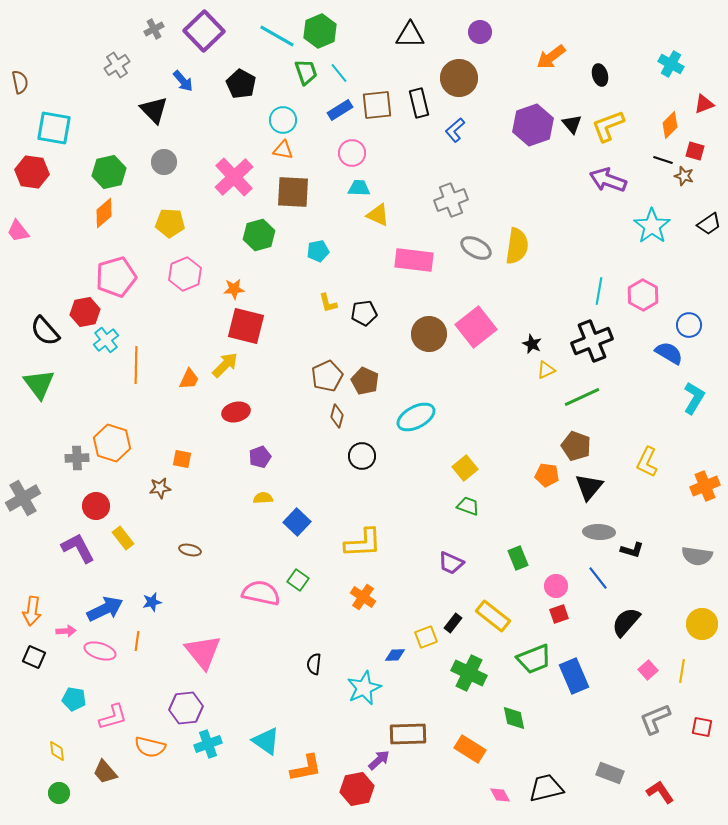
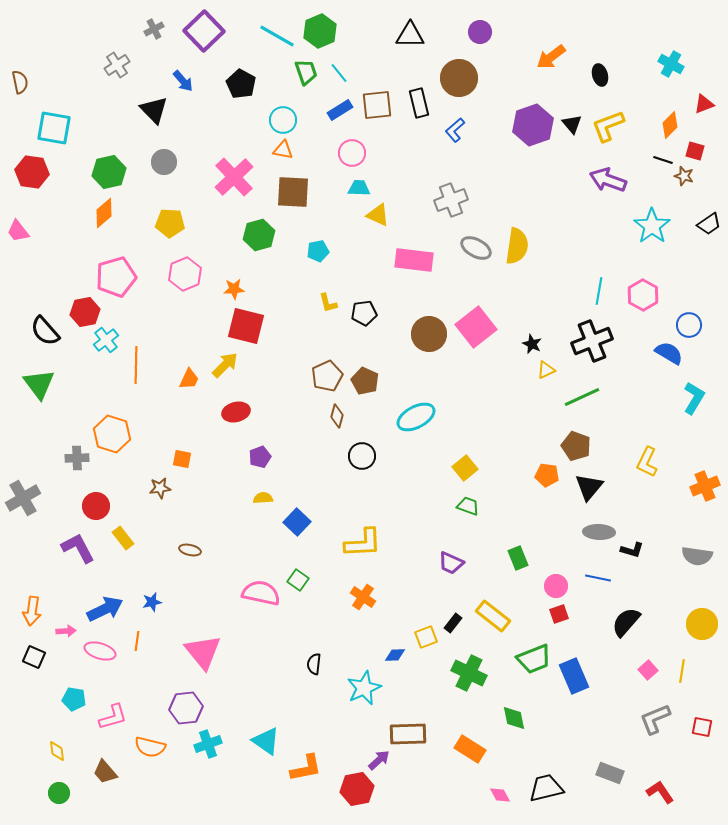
orange hexagon at (112, 443): moved 9 px up
blue line at (598, 578): rotated 40 degrees counterclockwise
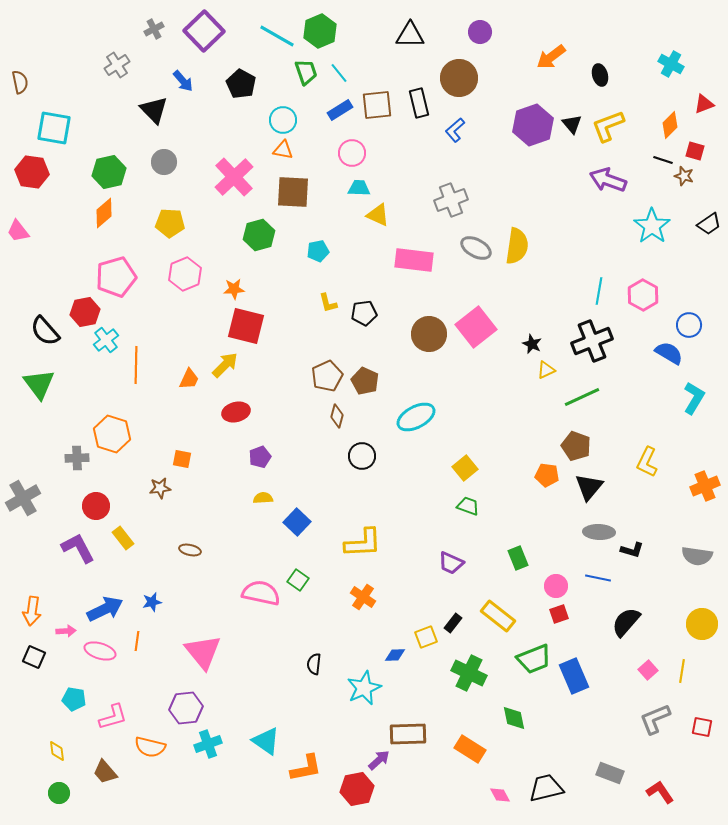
yellow rectangle at (493, 616): moved 5 px right
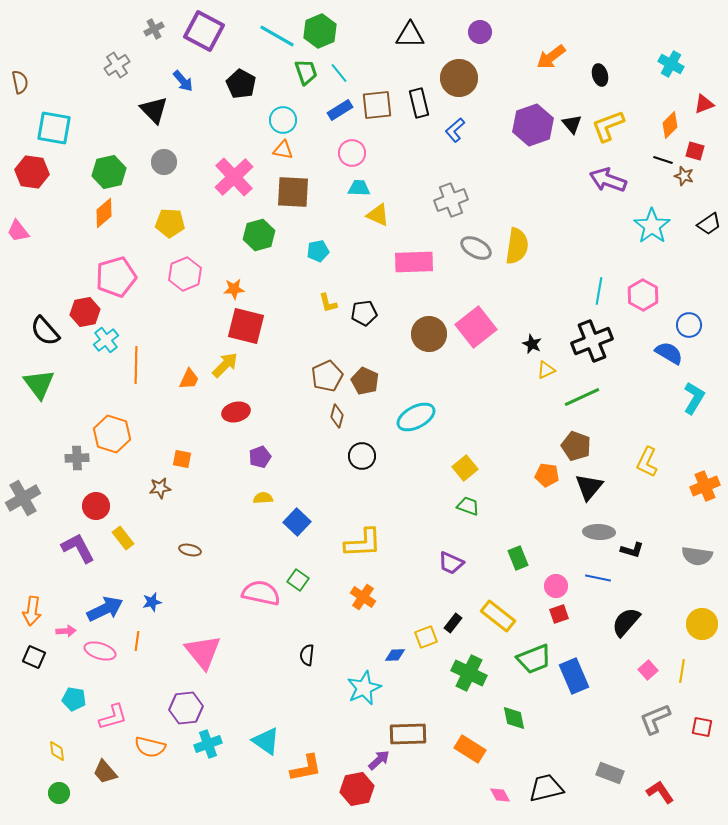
purple square at (204, 31): rotated 18 degrees counterclockwise
pink rectangle at (414, 260): moved 2 px down; rotated 9 degrees counterclockwise
black semicircle at (314, 664): moved 7 px left, 9 px up
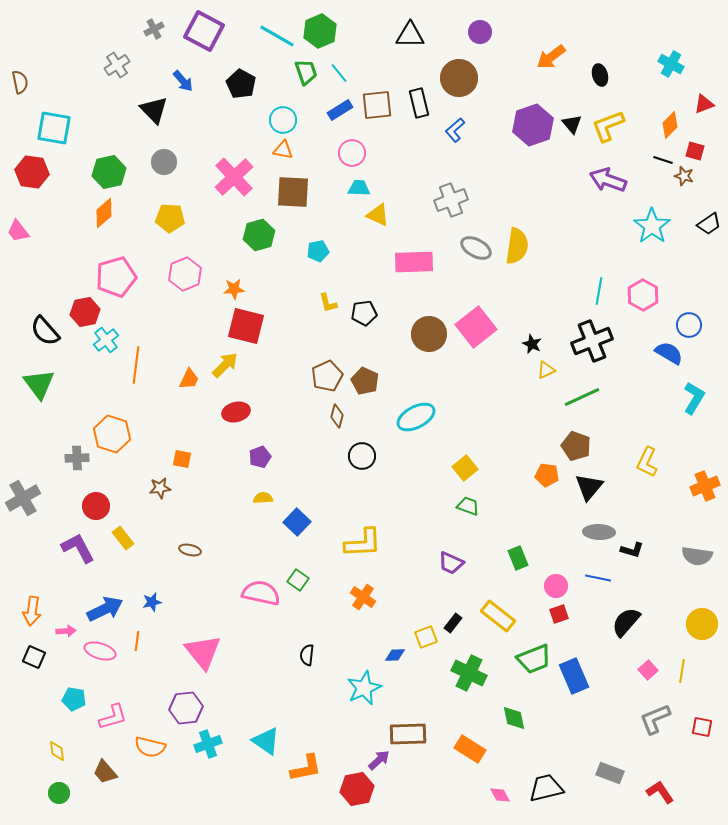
yellow pentagon at (170, 223): moved 5 px up
orange line at (136, 365): rotated 6 degrees clockwise
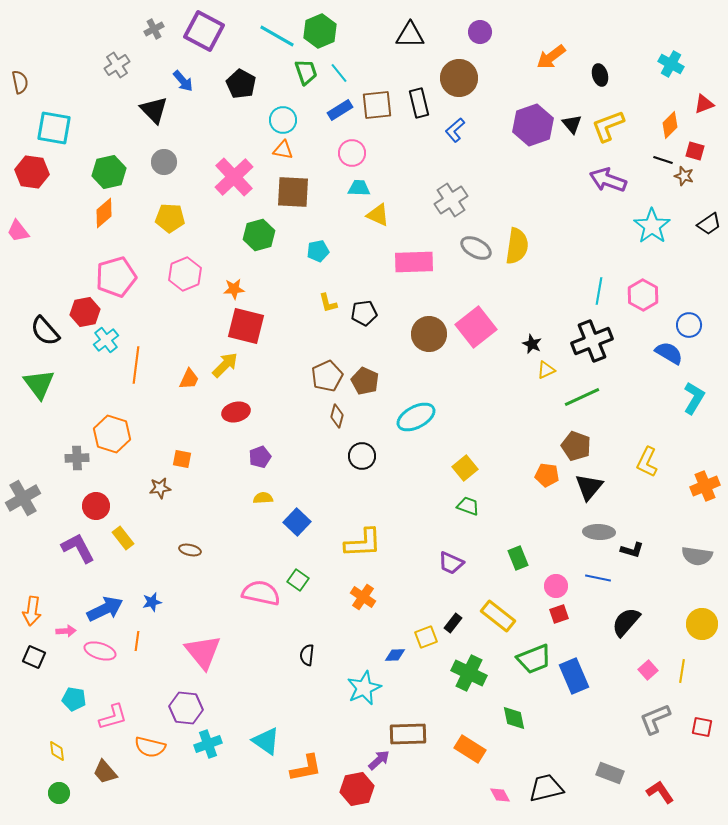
gray cross at (451, 200): rotated 12 degrees counterclockwise
purple hexagon at (186, 708): rotated 12 degrees clockwise
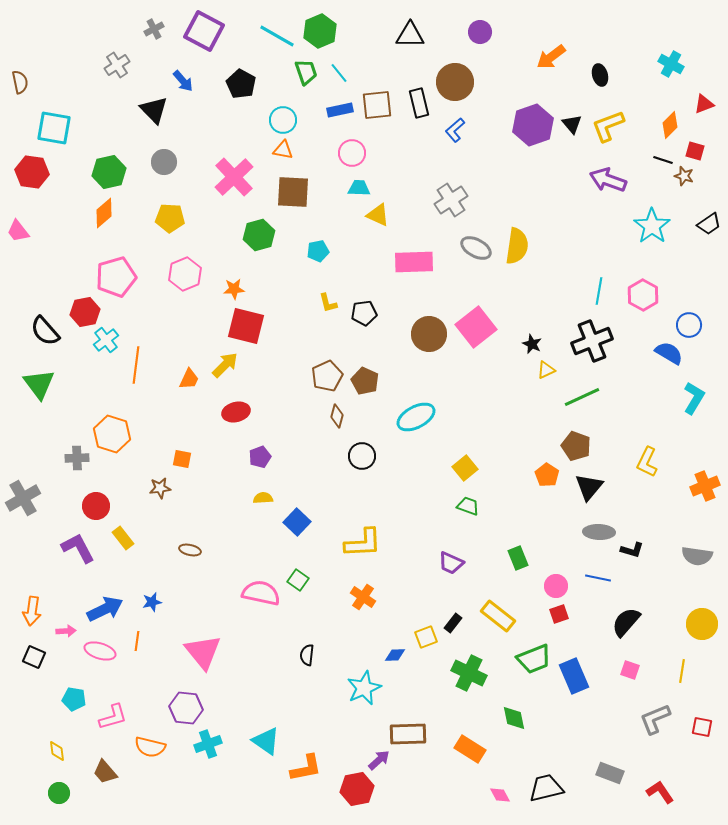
brown circle at (459, 78): moved 4 px left, 4 px down
blue rectangle at (340, 110): rotated 20 degrees clockwise
orange pentagon at (547, 475): rotated 25 degrees clockwise
pink square at (648, 670): moved 18 px left; rotated 30 degrees counterclockwise
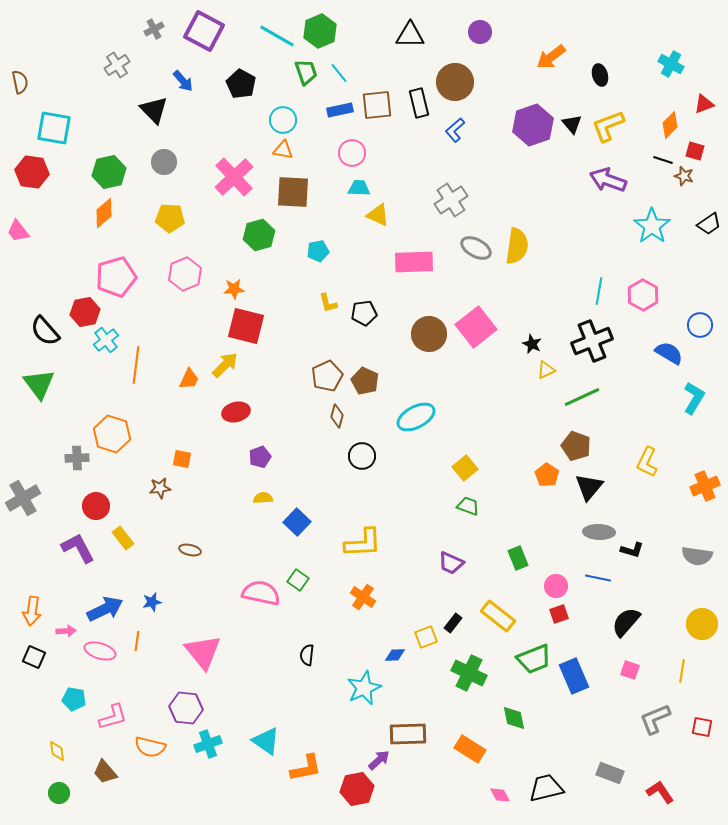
blue circle at (689, 325): moved 11 px right
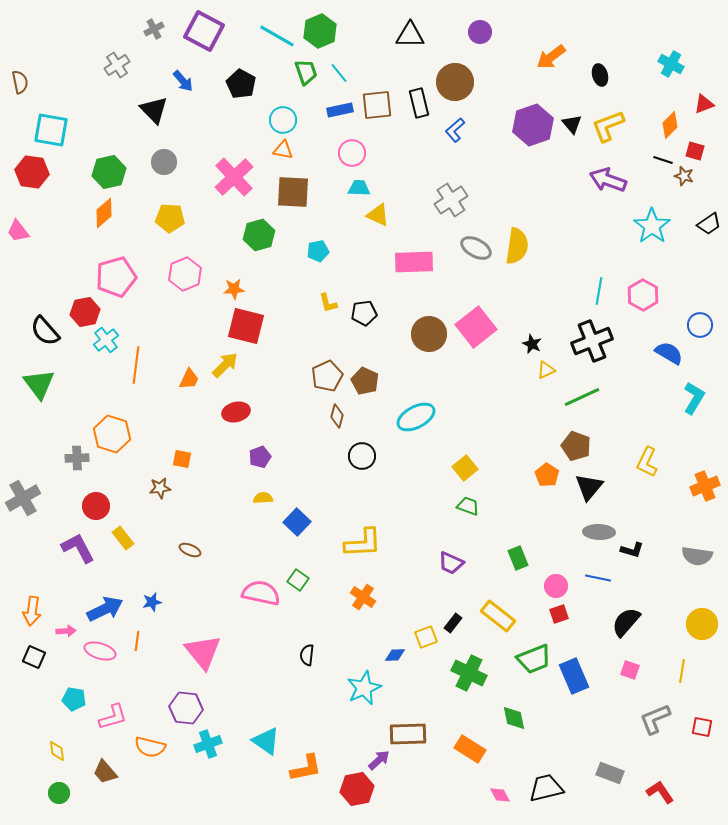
cyan square at (54, 128): moved 3 px left, 2 px down
brown ellipse at (190, 550): rotated 10 degrees clockwise
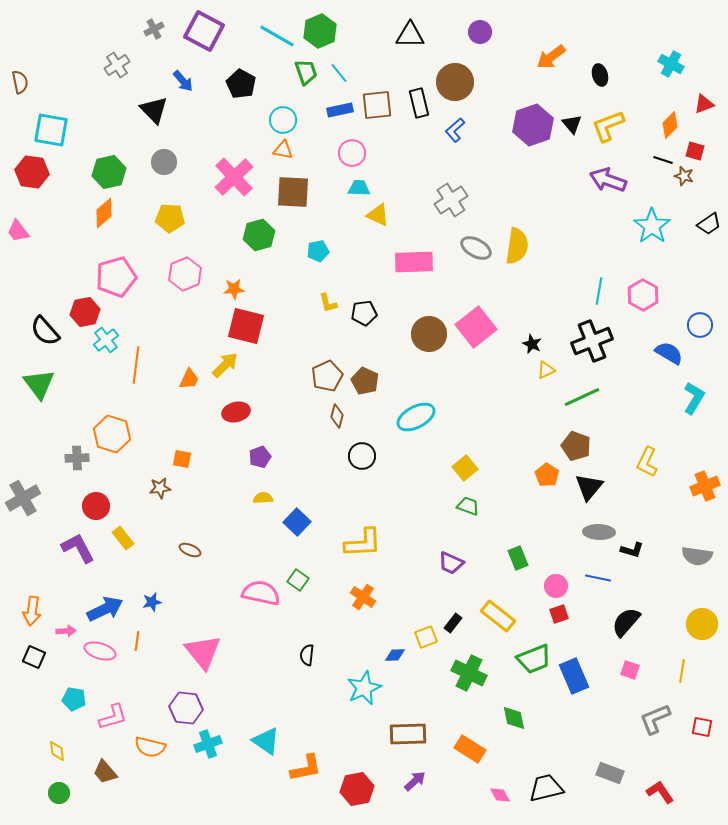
purple arrow at (379, 760): moved 36 px right, 21 px down
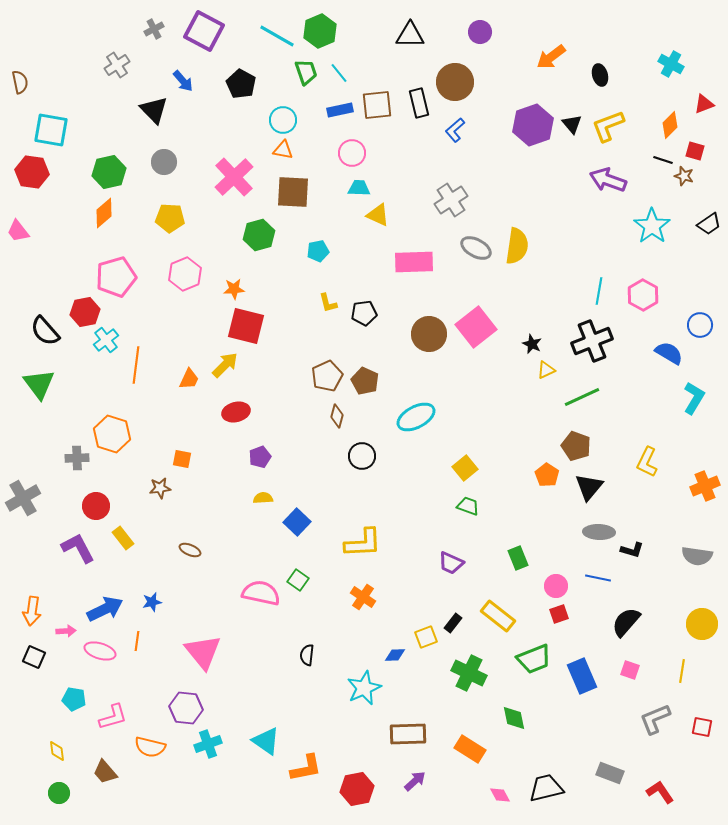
blue rectangle at (574, 676): moved 8 px right
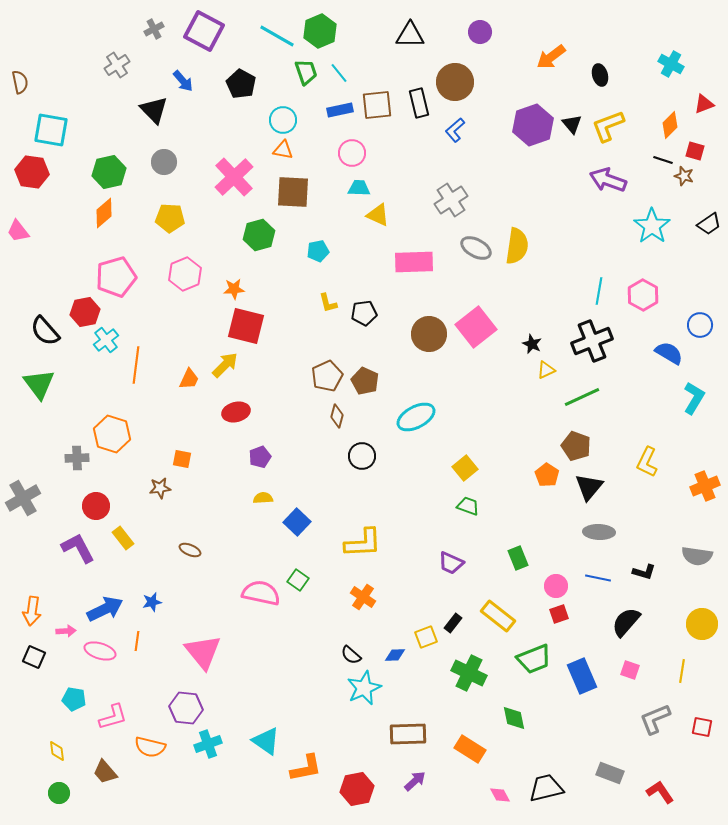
black L-shape at (632, 550): moved 12 px right, 22 px down
black semicircle at (307, 655): moved 44 px right; rotated 55 degrees counterclockwise
